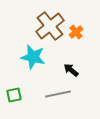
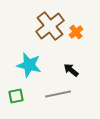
cyan star: moved 4 px left, 8 px down
green square: moved 2 px right, 1 px down
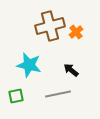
brown cross: rotated 24 degrees clockwise
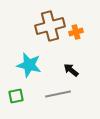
orange cross: rotated 24 degrees clockwise
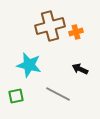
black arrow: moved 9 px right, 1 px up; rotated 14 degrees counterclockwise
gray line: rotated 40 degrees clockwise
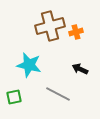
green square: moved 2 px left, 1 px down
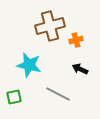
orange cross: moved 8 px down
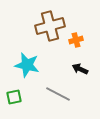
cyan star: moved 2 px left
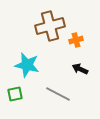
green square: moved 1 px right, 3 px up
